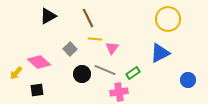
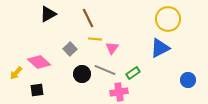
black triangle: moved 2 px up
blue triangle: moved 5 px up
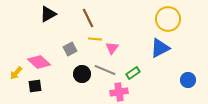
gray square: rotated 16 degrees clockwise
black square: moved 2 px left, 4 px up
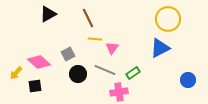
gray square: moved 2 px left, 5 px down
black circle: moved 4 px left
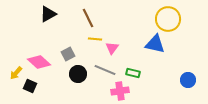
blue triangle: moved 5 px left, 4 px up; rotated 40 degrees clockwise
green rectangle: rotated 48 degrees clockwise
black square: moved 5 px left; rotated 32 degrees clockwise
pink cross: moved 1 px right, 1 px up
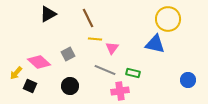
black circle: moved 8 px left, 12 px down
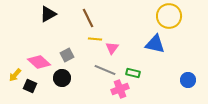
yellow circle: moved 1 px right, 3 px up
gray square: moved 1 px left, 1 px down
yellow arrow: moved 1 px left, 2 px down
black circle: moved 8 px left, 8 px up
pink cross: moved 2 px up; rotated 12 degrees counterclockwise
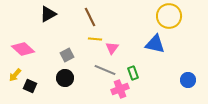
brown line: moved 2 px right, 1 px up
pink diamond: moved 16 px left, 13 px up
green rectangle: rotated 56 degrees clockwise
black circle: moved 3 px right
